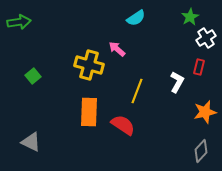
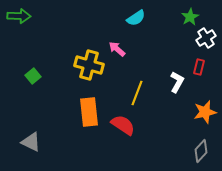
green arrow: moved 6 px up; rotated 10 degrees clockwise
yellow line: moved 2 px down
orange rectangle: rotated 8 degrees counterclockwise
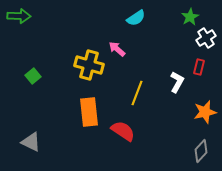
red semicircle: moved 6 px down
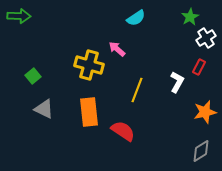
red rectangle: rotated 14 degrees clockwise
yellow line: moved 3 px up
gray triangle: moved 13 px right, 33 px up
gray diamond: rotated 15 degrees clockwise
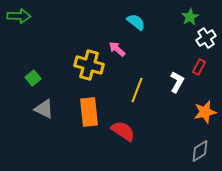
cyan semicircle: moved 4 px down; rotated 108 degrees counterclockwise
green square: moved 2 px down
gray diamond: moved 1 px left
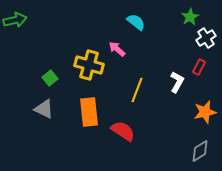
green arrow: moved 4 px left, 4 px down; rotated 15 degrees counterclockwise
green square: moved 17 px right
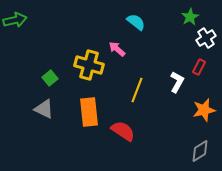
orange star: moved 1 px left, 2 px up
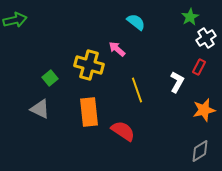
yellow line: rotated 40 degrees counterclockwise
gray triangle: moved 4 px left
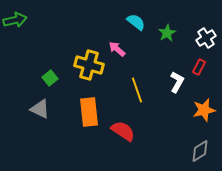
green star: moved 23 px left, 16 px down
